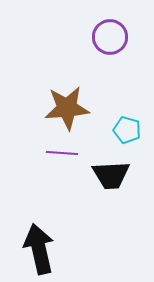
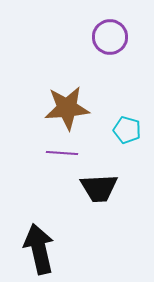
black trapezoid: moved 12 px left, 13 px down
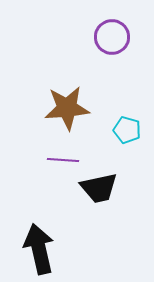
purple circle: moved 2 px right
purple line: moved 1 px right, 7 px down
black trapezoid: rotated 9 degrees counterclockwise
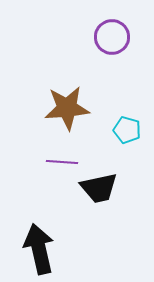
purple line: moved 1 px left, 2 px down
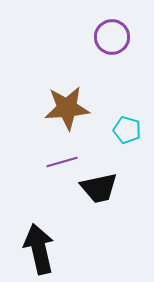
purple line: rotated 20 degrees counterclockwise
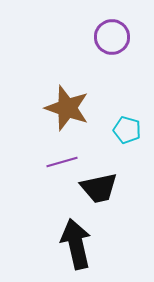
brown star: rotated 24 degrees clockwise
black arrow: moved 37 px right, 5 px up
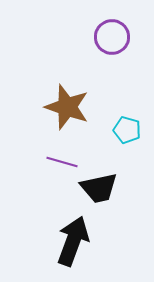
brown star: moved 1 px up
purple line: rotated 32 degrees clockwise
black arrow: moved 3 px left, 3 px up; rotated 33 degrees clockwise
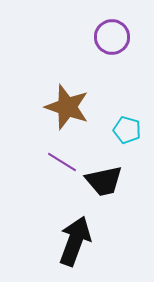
purple line: rotated 16 degrees clockwise
black trapezoid: moved 5 px right, 7 px up
black arrow: moved 2 px right
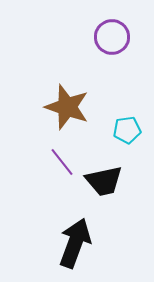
cyan pentagon: rotated 24 degrees counterclockwise
purple line: rotated 20 degrees clockwise
black arrow: moved 2 px down
